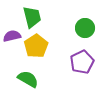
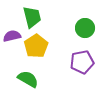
purple pentagon: rotated 15 degrees clockwise
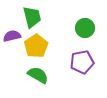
green semicircle: moved 10 px right, 4 px up
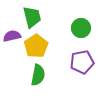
green circle: moved 4 px left
green semicircle: rotated 70 degrees clockwise
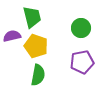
yellow pentagon: rotated 20 degrees counterclockwise
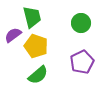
green circle: moved 5 px up
purple semicircle: moved 1 px right, 1 px up; rotated 24 degrees counterclockwise
purple pentagon: rotated 15 degrees counterclockwise
green semicircle: rotated 40 degrees clockwise
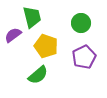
yellow pentagon: moved 10 px right
purple pentagon: moved 2 px right, 5 px up
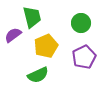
yellow pentagon: rotated 30 degrees clockwise
green semicircle: rotated 15 degrees clockwise
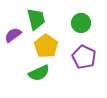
green trapezoid: moved 4 px right, 2 px down
yellow pentagon: rotated 15 degrees counterclockwise
purple pentagon: rotated 20 degrees counterclockwise
green semicircle: moved 1 px right, 2 px up
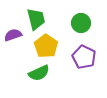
purple semicircle: rotated 18 degrees clockwise
